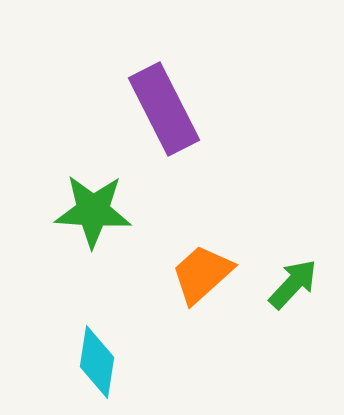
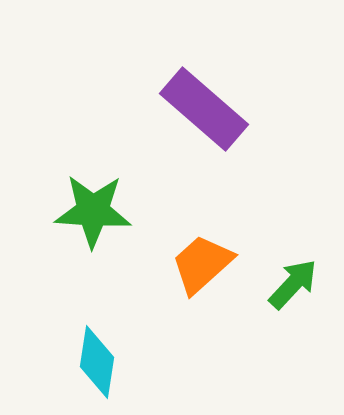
purple rectangle: moved 40 px right; rotated 22 degrees counterclockwise
orange trapezoid: moved 10 px up
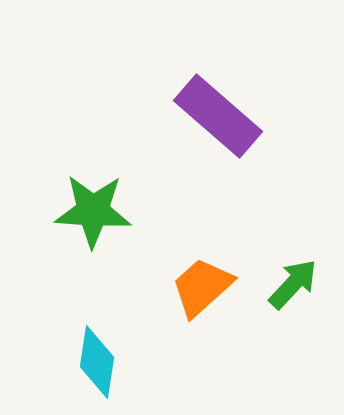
purple rectangle: moved 14 px right, 7 px down
orange trapezoid: moved 23 px down
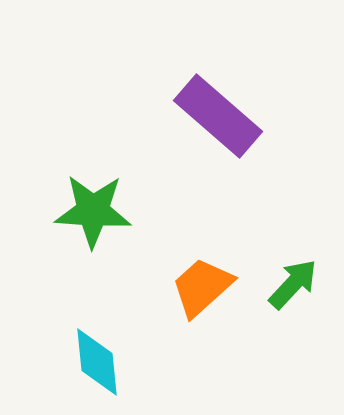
cyan diamond: rotated 14 degrees counterclockwise
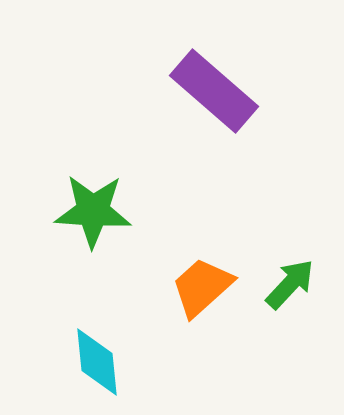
purple rectangle: moved 4 px left, 25 px up
green arrow: moved 3 px left
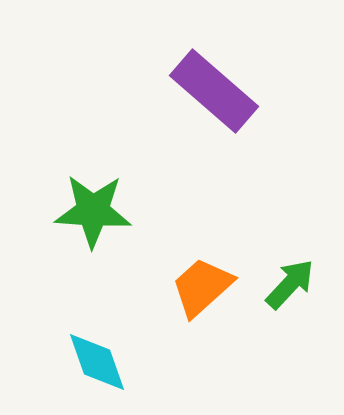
cyan diamond: rotated 14 degrees counterclockwise
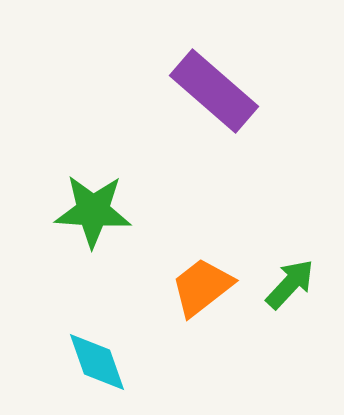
orange trapezoid: rotated 4 degrees clockwise
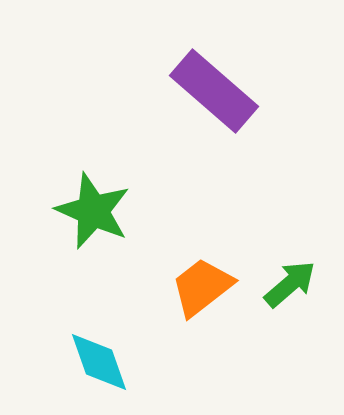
green star: rotated 20 degrees clockwise
green arrow: rotated 6 degrees clockwise
cyan diamond: moved 2 px right
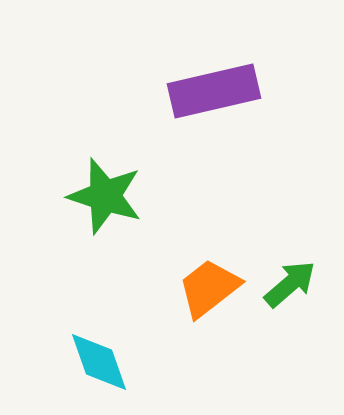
purple rectangle: rotated 54 degrees counterclockwise
green star: moved 12 px right, 15 px up; rotated 6 degrees counterclockwise
orange trapezoid: moved 7 px right, 1 px down
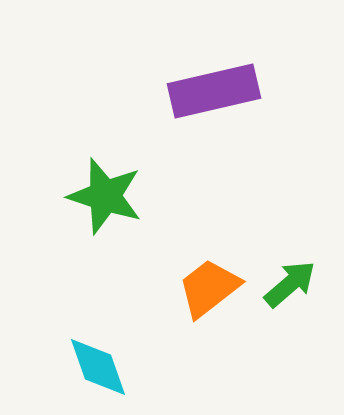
cyan diamond: moved 1 px left, 5 px down
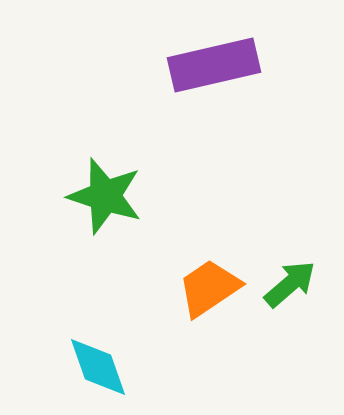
purple rectangle: moved 26 px up
orange trapezoid: rotated 4 degrees clockwise
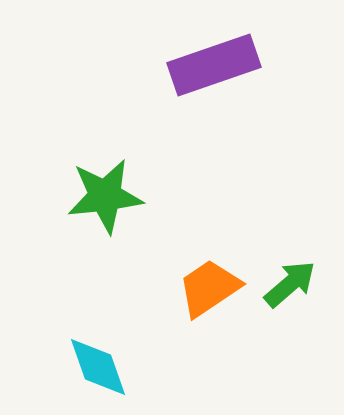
purple rectangle: rotated 6 degrees counterclockwise
green star: rotated 24 degrees counterclockwise
